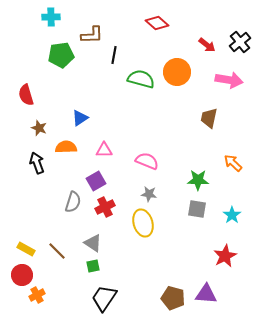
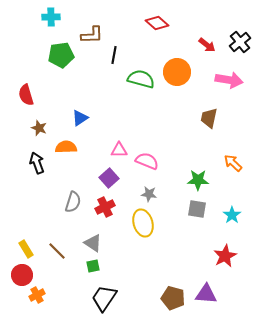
pink triangle: moved 15 px right
purple square: moved 13 px right, 3 px up; rotated 12 degrees counterclockwise
yellow rectangle: rotated 30 degrees clockwise
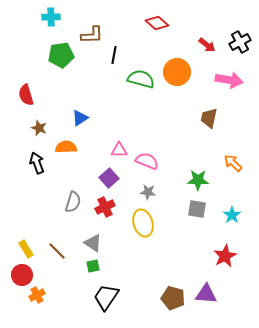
black cross: rotated 10 degrees clockwise
gray star: moved 1 px left, 2 px up
black trapezoid: moved 2 px right, 1 px up
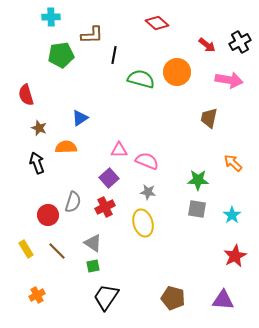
red star: moved 10 px right
red circle: moved 26 px right, 60 px up
purple triangle: moved 17 px right, 6 px down
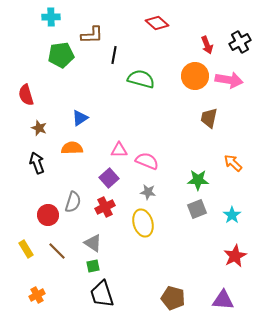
red arrow: rotated 30 degrees clockwise
orange circle: moved 18 px right, 4 px down
orange semicircle: moved 6 px right, 1 px down
gray square: rotated 30 degrees counterclockwise
black trapezoid: moved 4 px left, 3 px up; rotated 52 degrees counterclockwise
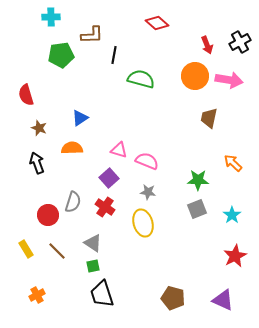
pink triangle: rotated 18 degrees clockwise
red cross: rotated 30 degrees counterclockwise
purple triangle: rotated 20 degrees clockwise
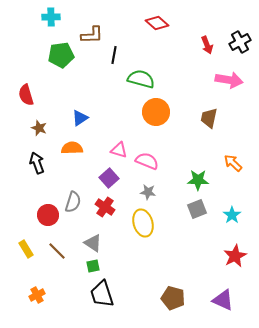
orange circle: moved 39 px left, 36 px down
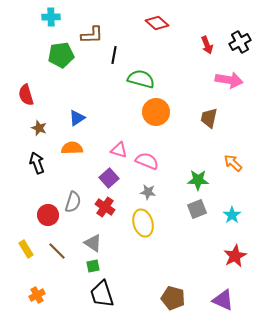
blue triangle: moved 3 px left
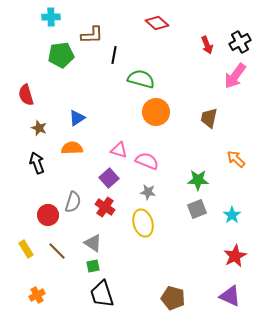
pink arrow: moved 6 px right, 4 px up; rotated 116 degrees clockwise
orange arrow: moved 3 px right, 4 px up
purple triangle: moved 7 px right, 4 px up
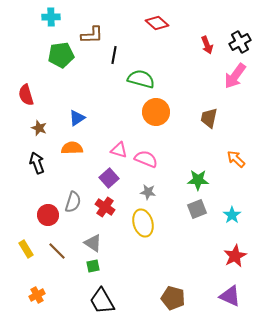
pink semicircle: moved 1 px left, 2 px up
black trapezoid: moved 7 px down; rotated 12 degrees counterclockwise
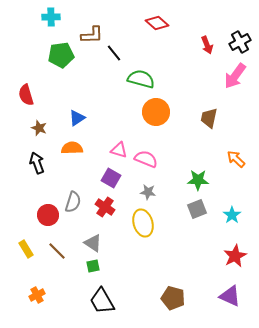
black line: moved 2 px up; rotated 48 degrees counterclockwise
purple square: moved 2 px right; rotated 18 degrees counterclockwise
